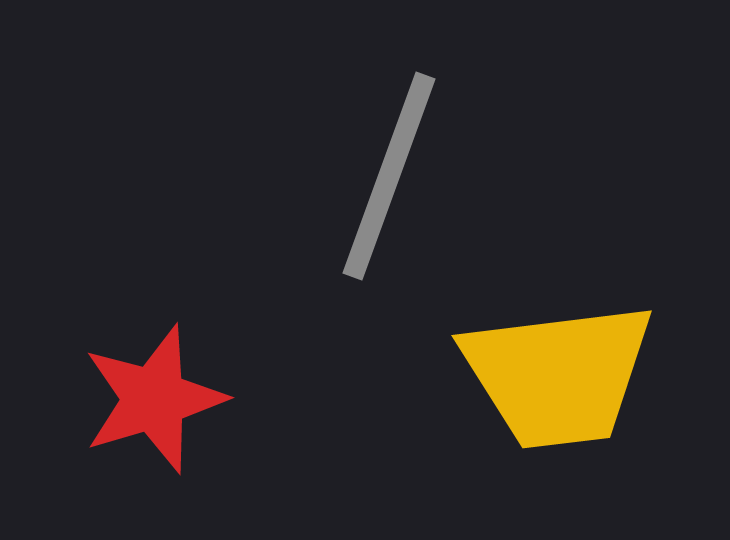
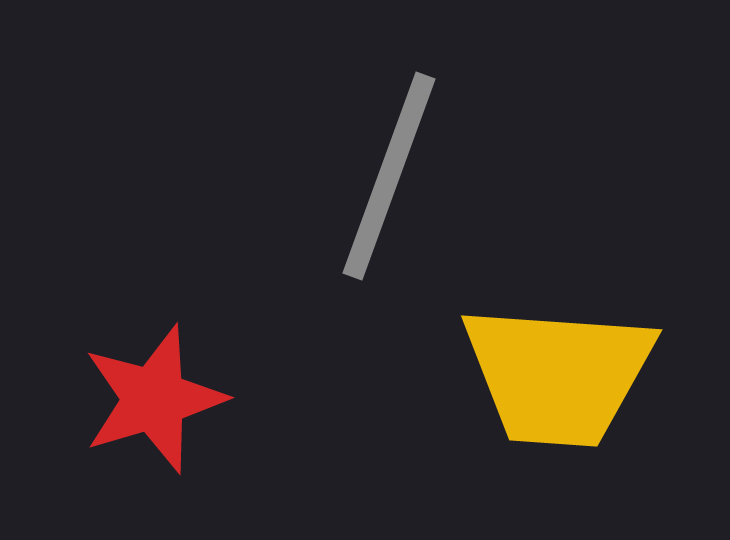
yellow trapezoid: rotated 11 degrees clockwise
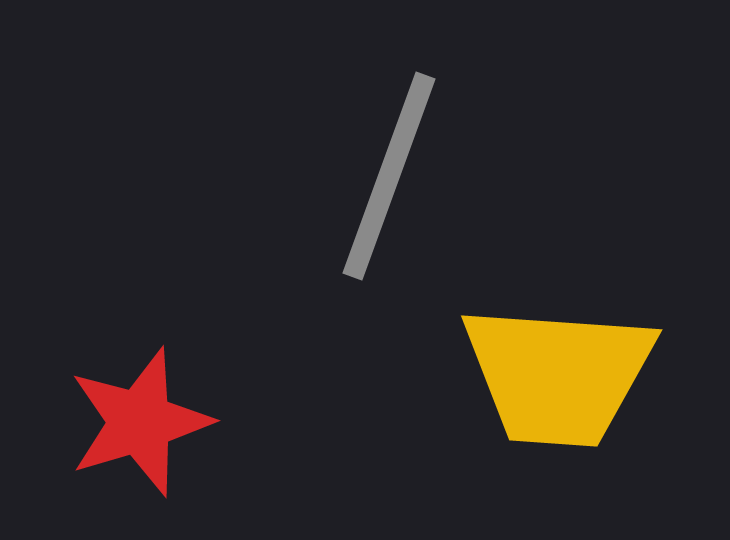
red star: moved 14 px left, 23 px down
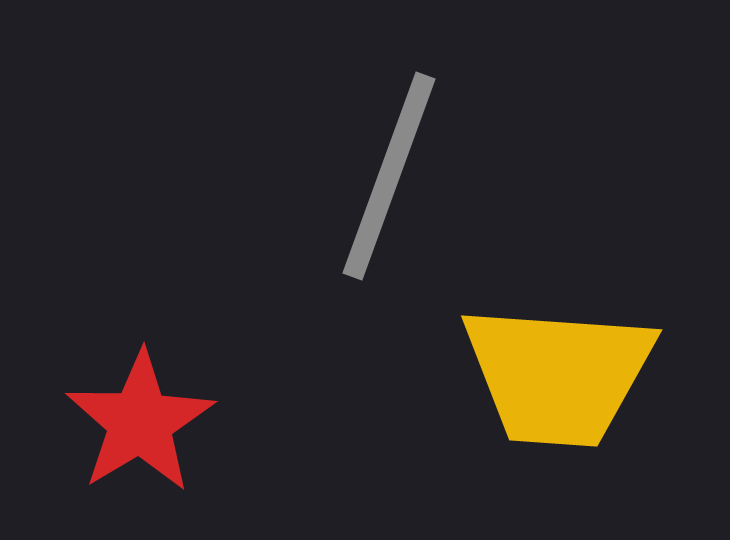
red star: rotated 14 degrees counterclockwise
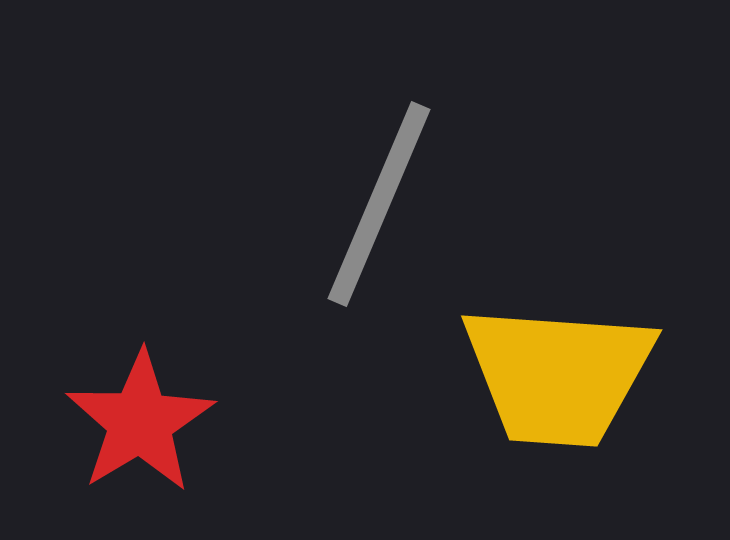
gray line: moved 10 px left, 28 px down; rotated 3 degrees clockwise
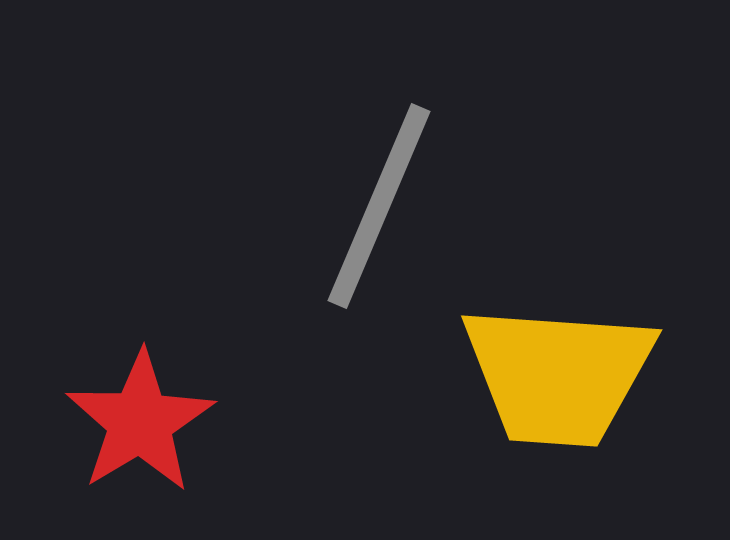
gray line: moved 2 px down
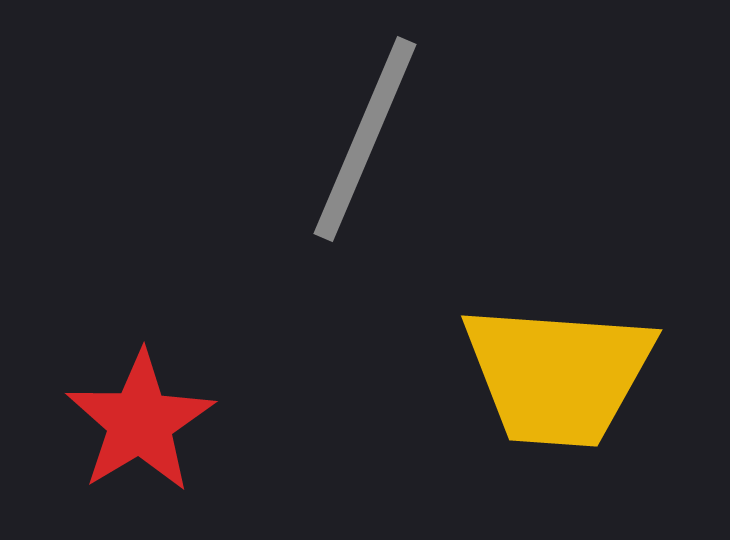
gray line: moved 14 px left, 67 px up
